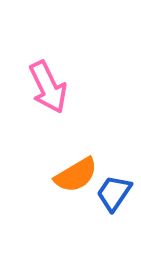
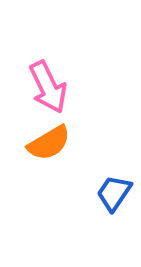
orange semicircle: moved 27 px left, 32 px up
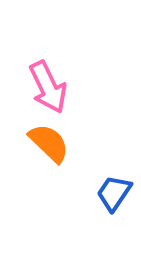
orange semicircle: rotated 105 degrees counterclockwise
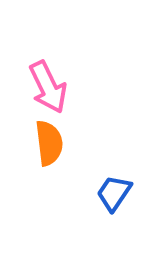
orange semicircle: rotated 39 degrees clockwise
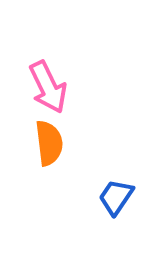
blue trapezoid: moved 2 px right, 4 px down
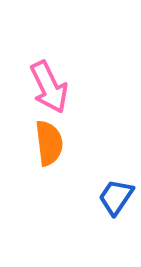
pink arrow: moved 1 px right
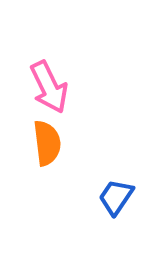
orange semicircle: moved 2 px left
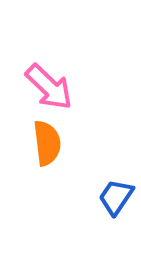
pink arrow: rotated 20 degrees counterclockwise
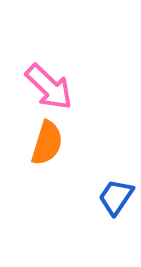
orange semicircle: rotated 24 degrees clockwise
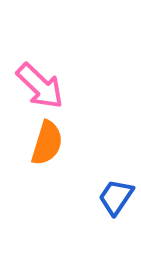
pink arrow: moved 9 px left, 1 px up
